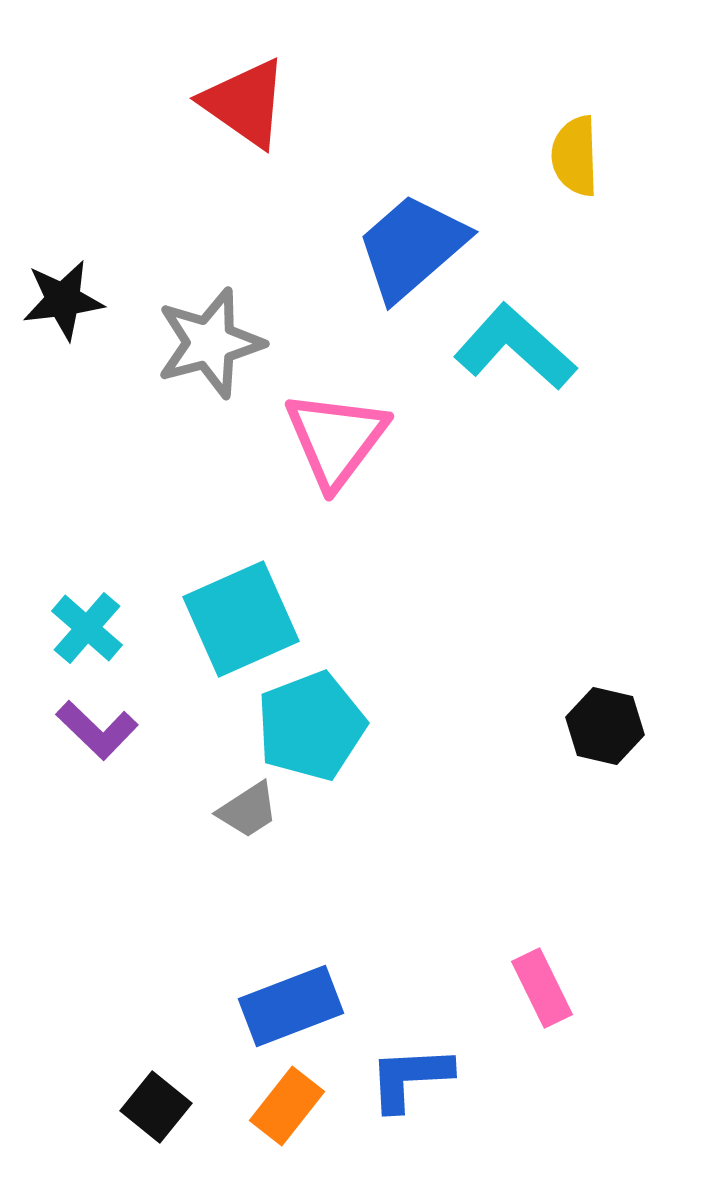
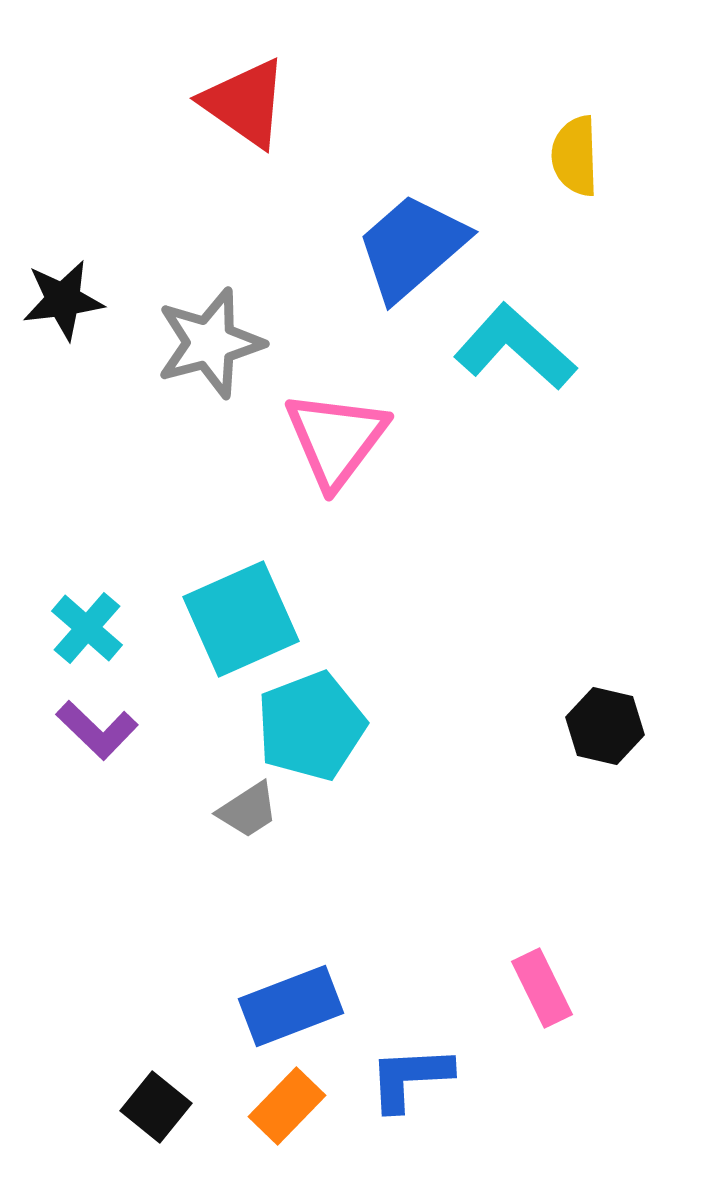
orange rectangle: rotated 6 degrees clockwise
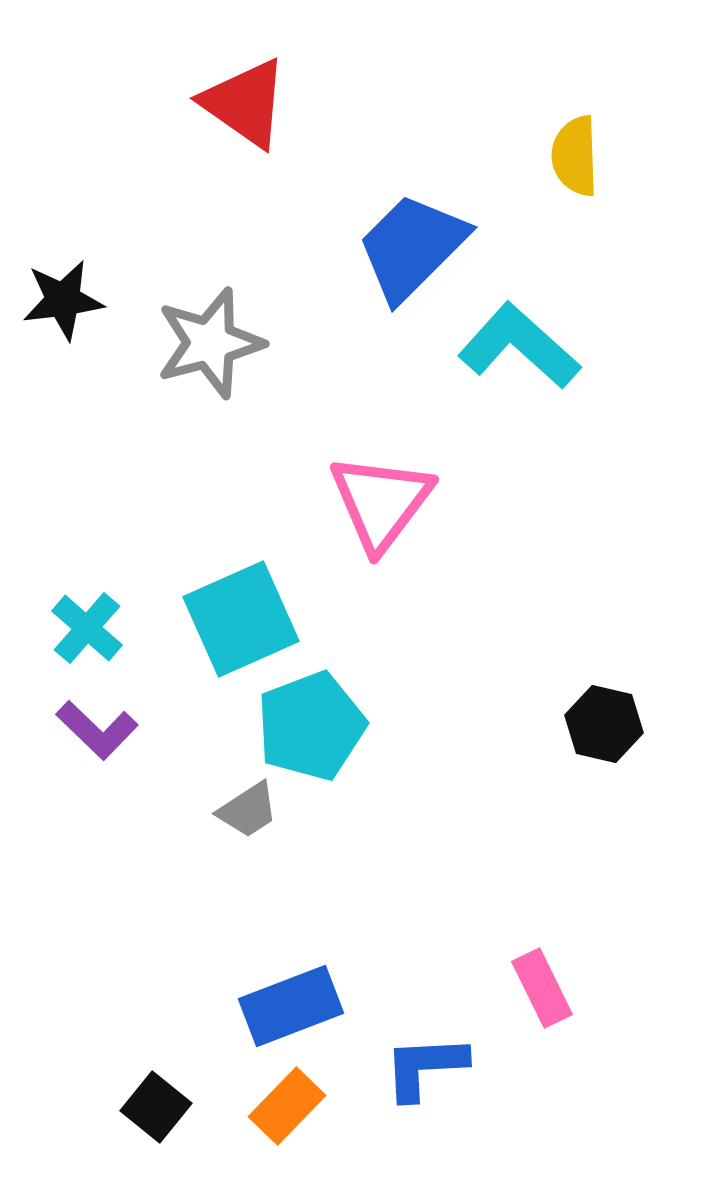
blue trapezoid: rotated 4 degrees counterclockwise
cyan L-shape: moved 4 px right, 1 px up
pink triangle: moved 45 px right, 63 px down
black hexagon: moved 1 px left, 2 px up
blue L-shape: moved 15 px right, 11 px up
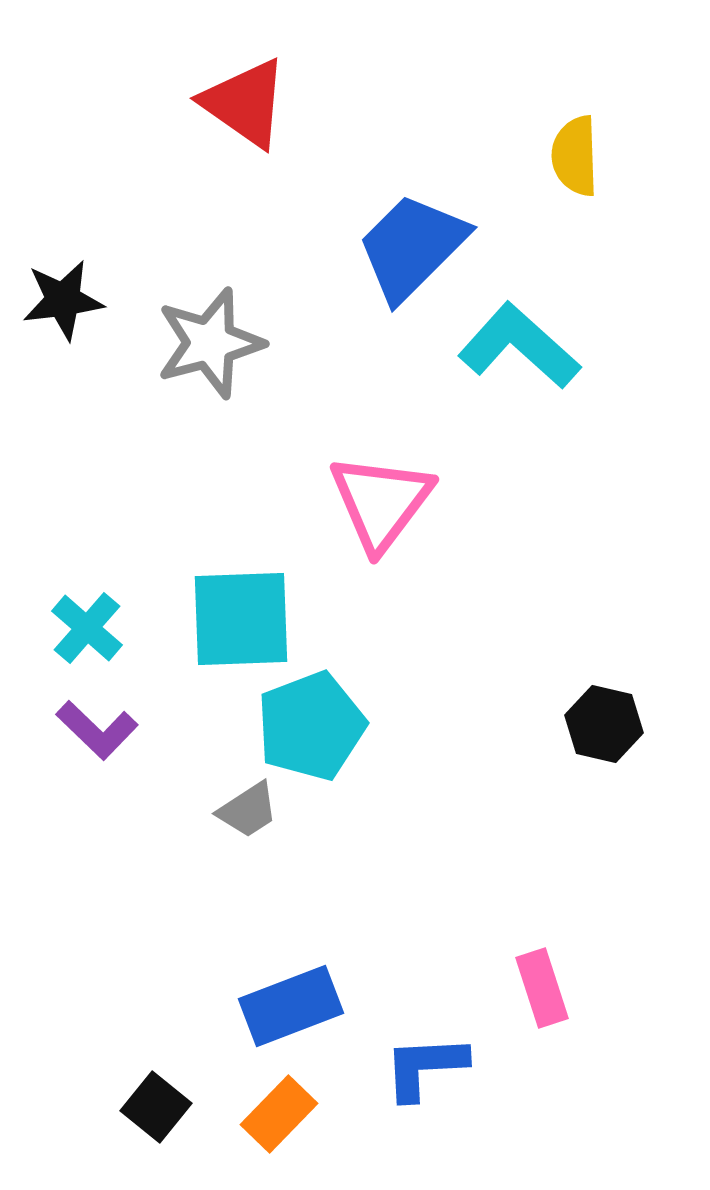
cyan square: rotated 22 degrees clockwise
pink rectangle: rotated 8 degrees clockwise
orange rectangle: moved 8 px left, 8 px down
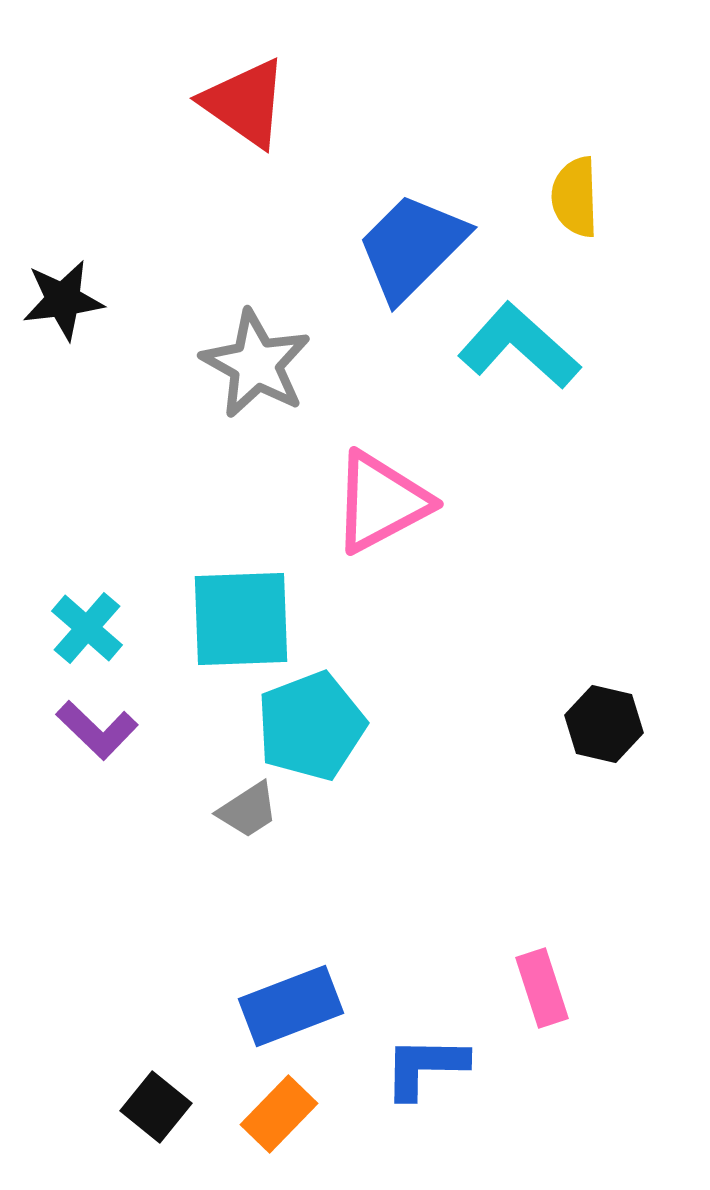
yellow semicircle: moved 41 px down
gray star: moved 46 px right, 21 px down; rotated 28 degrees counterclockwise
pink triangle: rotated 25 degrees clockwise
blue L-shape: rotated 4 degrees clockwise
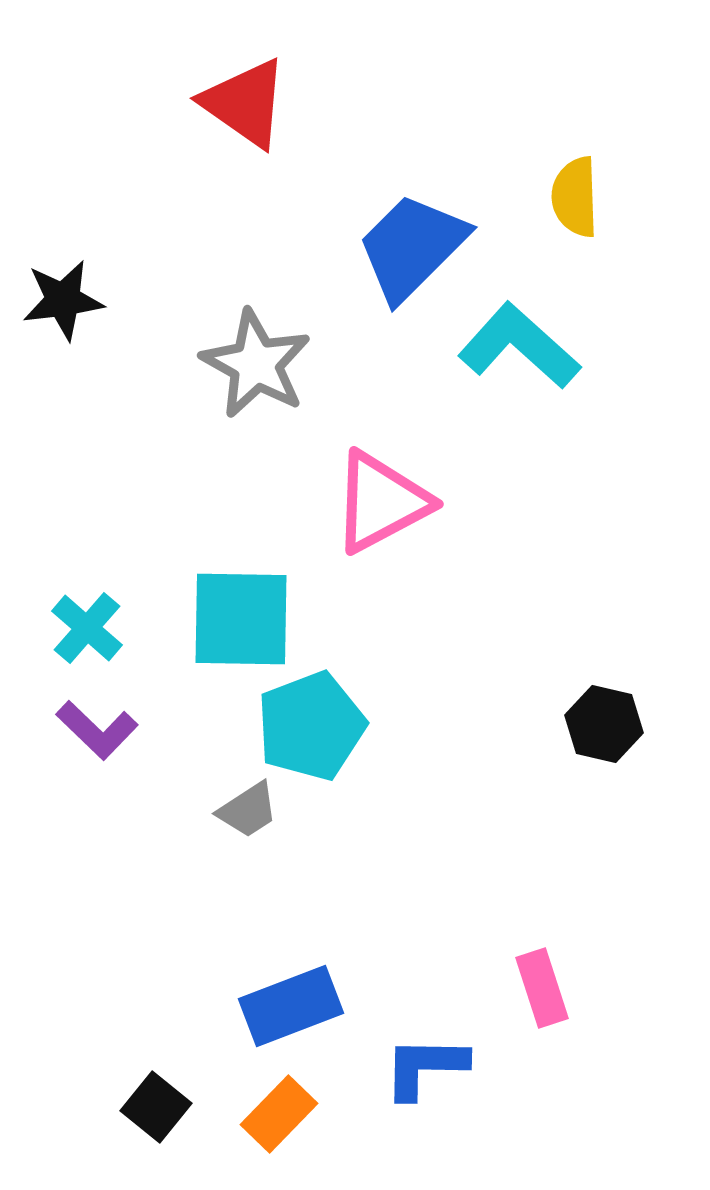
cyan square: rotated 3 degrees clockwise
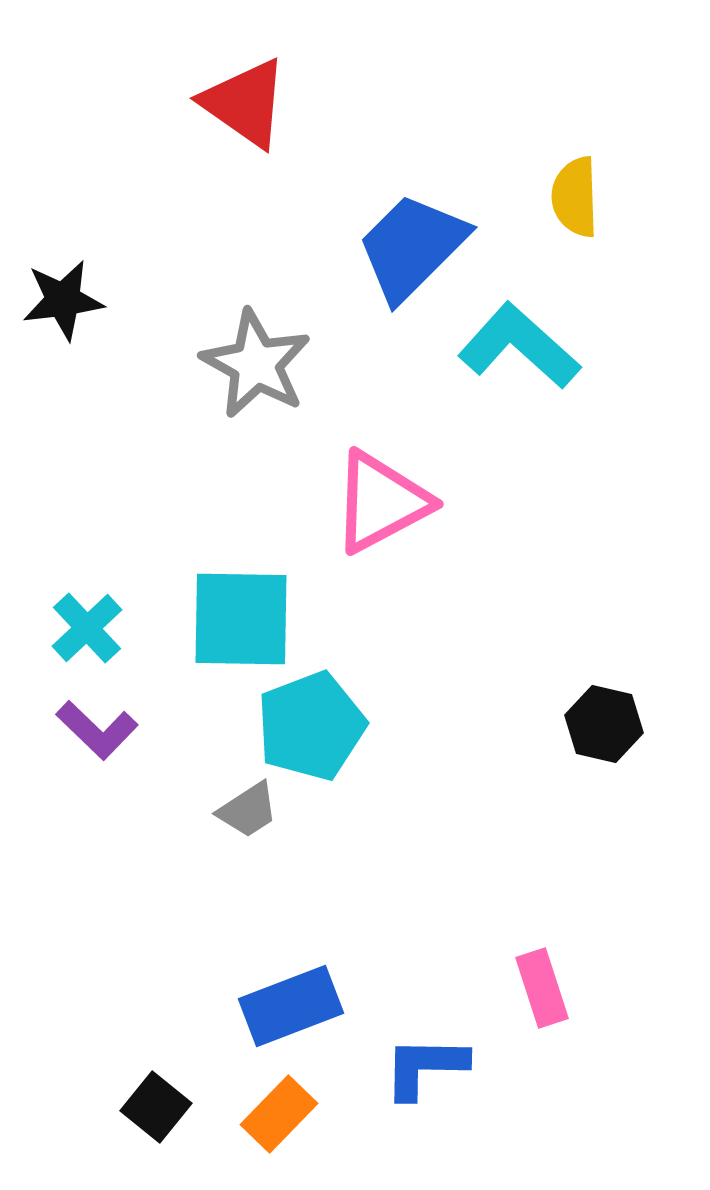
cyan cross: rotated 6 degrees clockwise
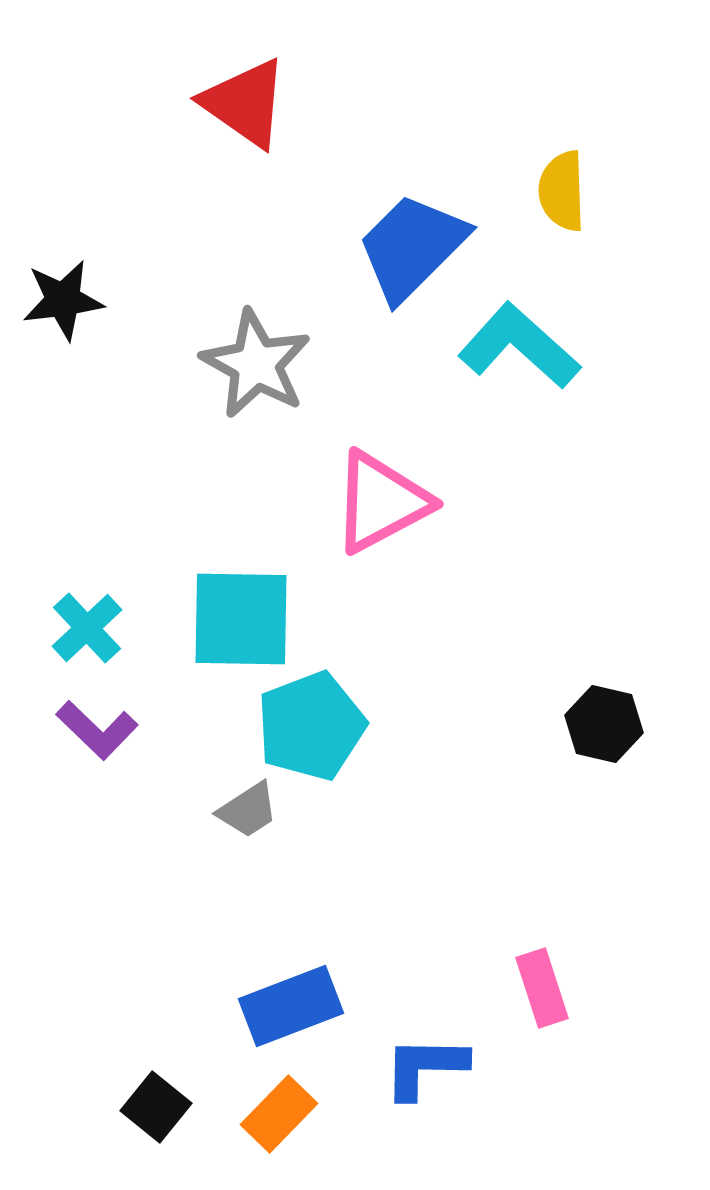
yellow semicircle: moved 13 px left, 6 px up
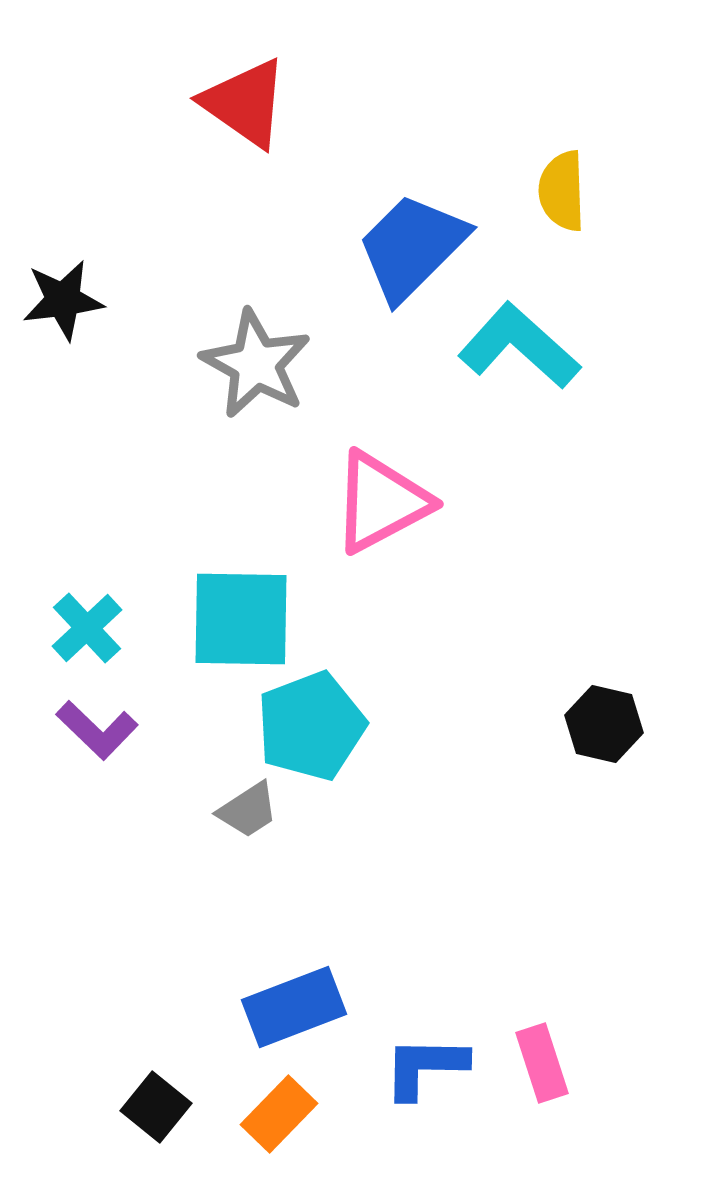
pink rectangle: moved 75 px down
blue rectangle: moved 3 px right, 1 px down
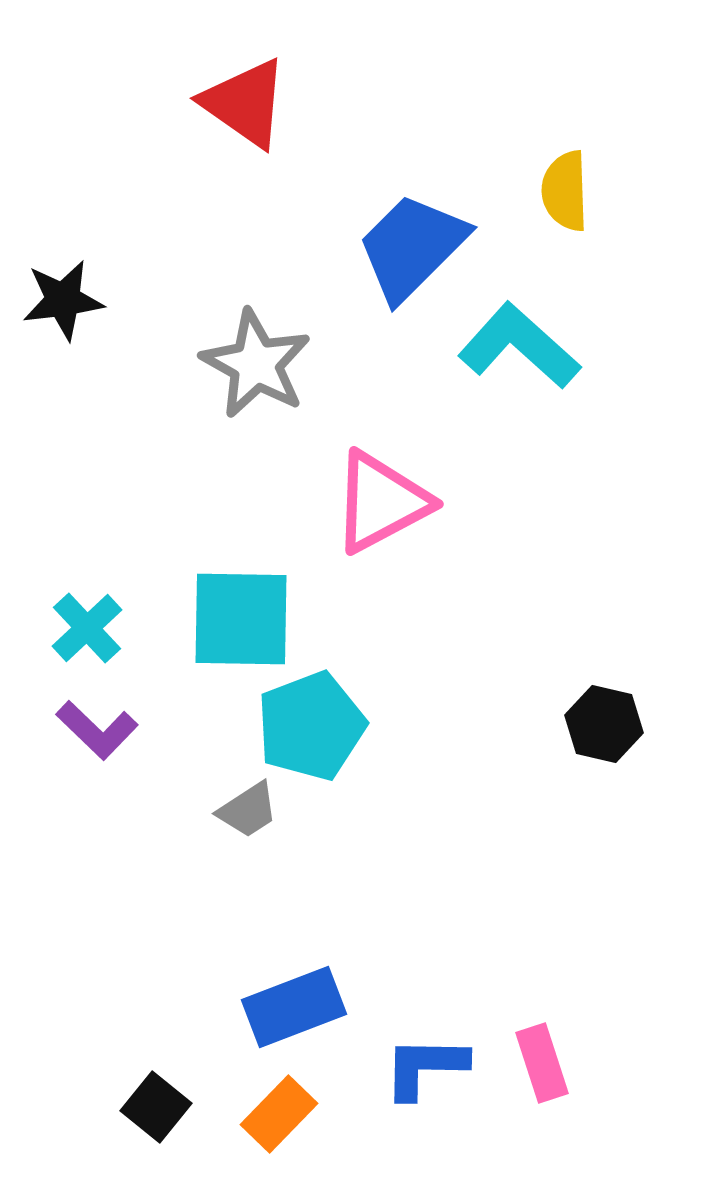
yellow semicircle: moved 3 px right
